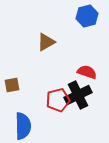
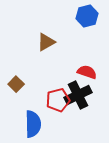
brown square: moved 4 px right, 1 px up; rotated 35 degrees counterclockwise
blue semicircle: moved 10 px right, 2 px up
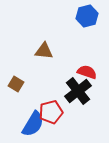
brown triangle: moved 2 px left, 9 px down; rotated 36 degrees clockwise
brown square: rotated 14 degrees counterclockwise
black cross: moved 4 px up; rotated 12 degrees counterclockwise
red pentagon: moved 7 px left, 12 px down
blue semicircle: rotated 32 degrees clockwise
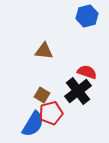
brown square: moved 26 px right, 11 px down
red pentagon: moved 1 px down
